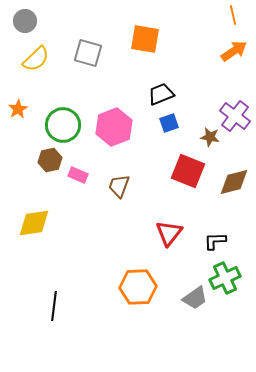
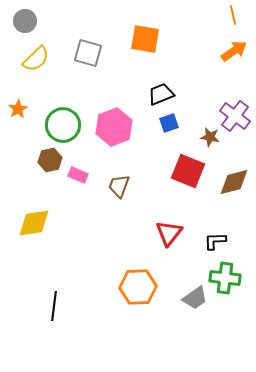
green cross: rotated 32 degrees clockwise
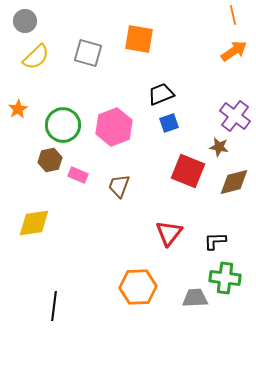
orange square: moved 6 px left
yellow semicircle: moved 2 px up
brown star: moved 9 px right, 10 px down
gray trapezoid: rotated 148 degrees counterclockwise
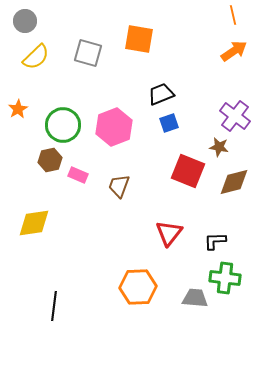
gray trapezoid: rotated 8 degrees clockwise
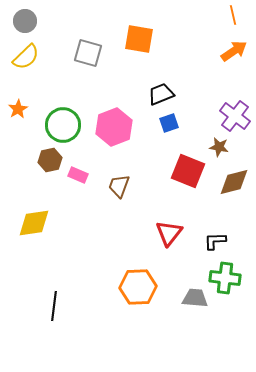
yellow semicircle: moved 10 px left
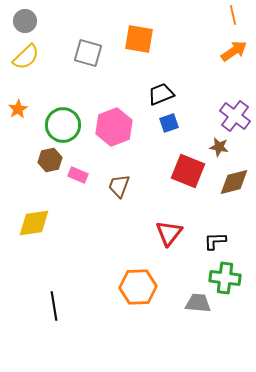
gray trapezoid: moved 3 px right, 5 px down
black line: rotated 16 degrees counterclockwise
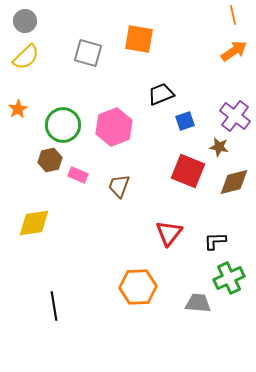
blue square: moved 16 px right, 2 px up
green cross: moved 4 px right; rotated 32 degrees counterclockwise
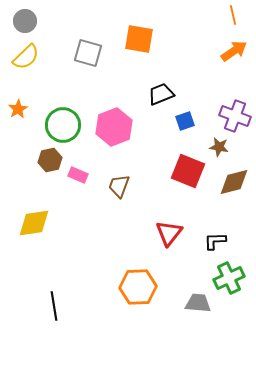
purple cross: rotated 16 degrees counterclockwise
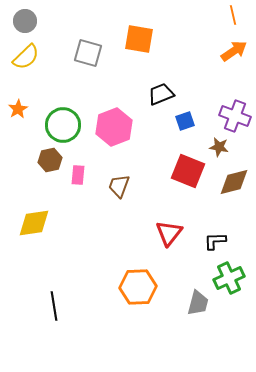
pink rectangle: rotated 72 degrees clockwise
gray trapezoid: rotated 100 degrees clockwise
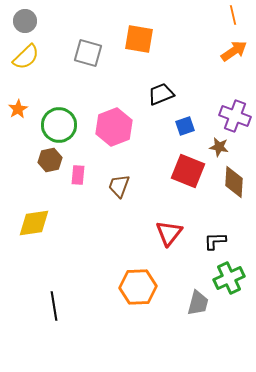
blue square: moved 5 px down
green circle: moved 4 px left
brown diamond: rotated 72 degrees counterclockwise
